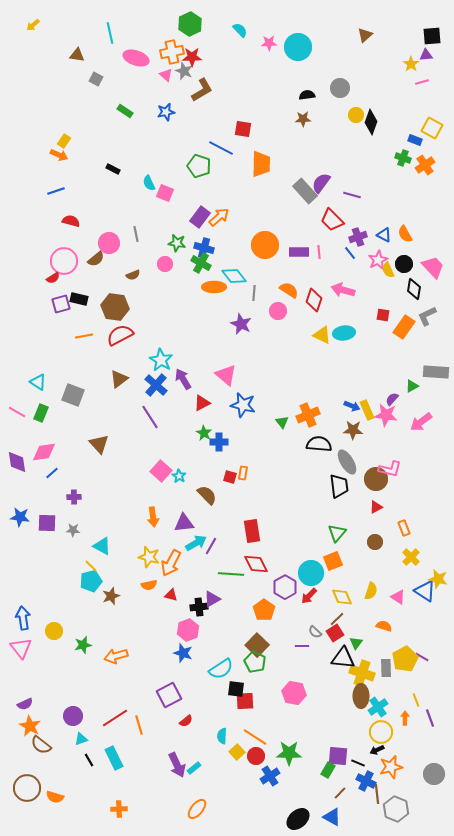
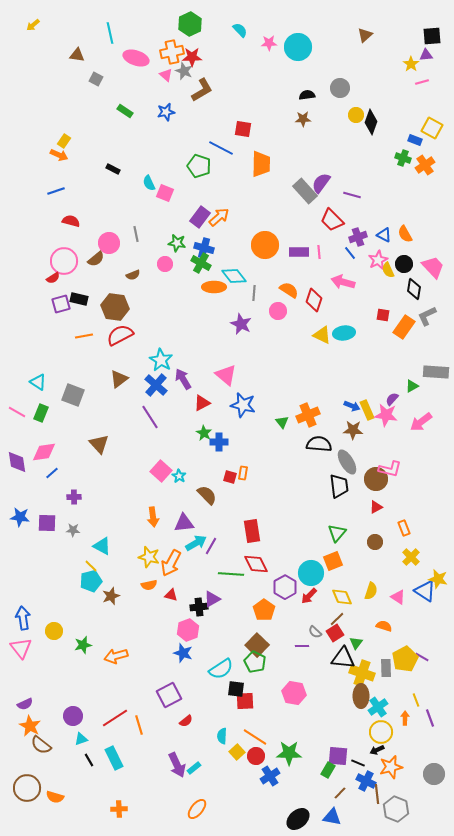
pink arrow at (343, 290): moved 8 px up
blue triangle at (332, 817): rotated 18 degrees counterclockwise
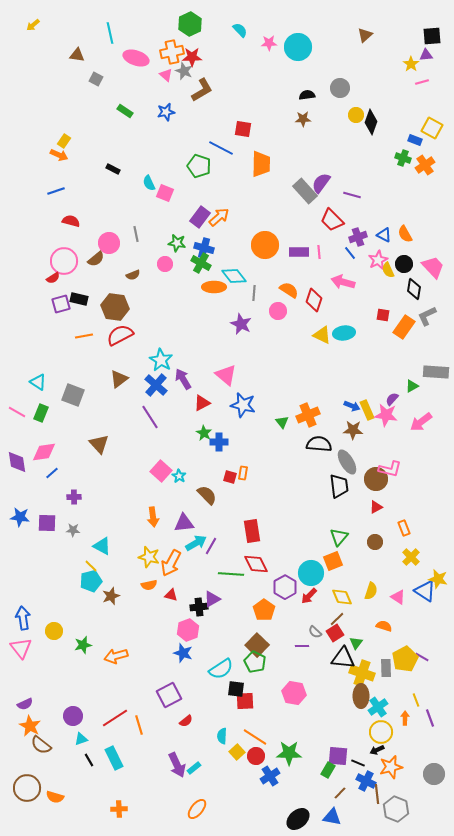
green triangle at (337, 533): moved 2 px right, 4 px down
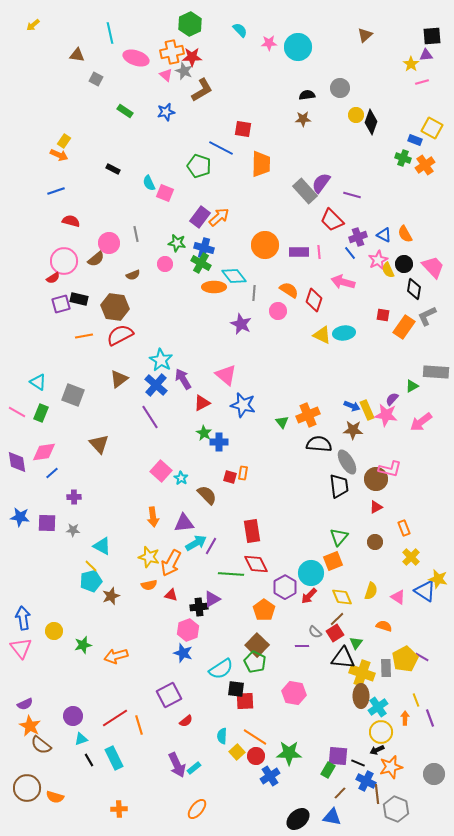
cyan star at (179, 476): moved 2 px right, 2 px down
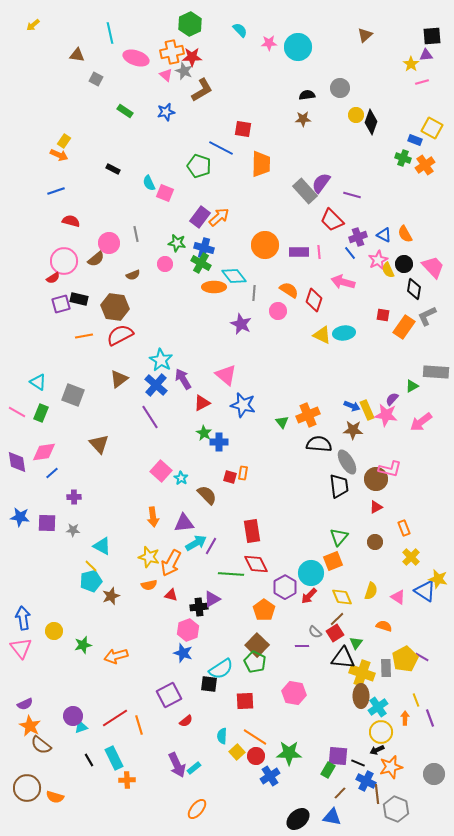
black square at (236, 689): moved 27 px left, 5 px up
cyan triangle at (81, 739): moved 12 px up
orange cross at (119, 809): moved 8 px right, 29 px up
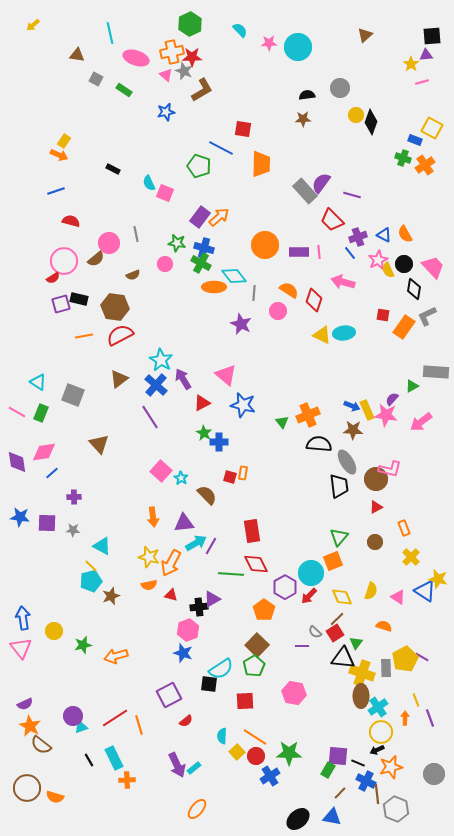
green rectangle at (125, 111): moved 1 px left, 21 px up
green pentagon at (255, 662): moved 1 px left, 4 px down; rotated 15 degrees clockwise
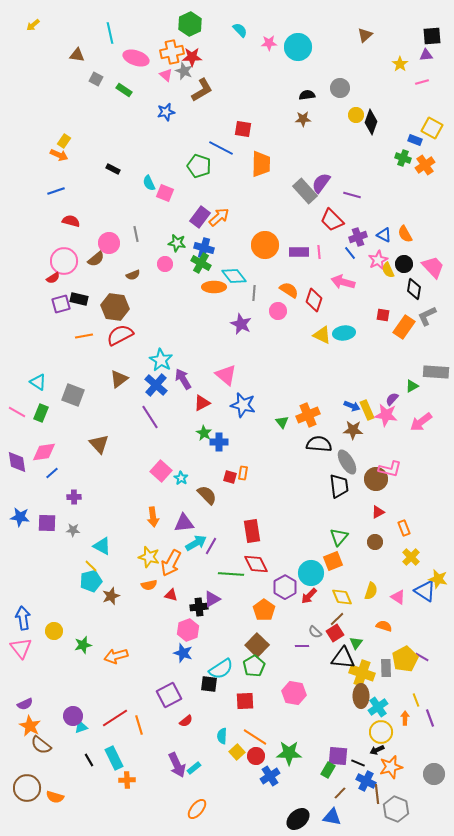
yellow star at (411, 64): moved 11 px left
red triangle at (376, 507): moved 2 px right, 5 px down
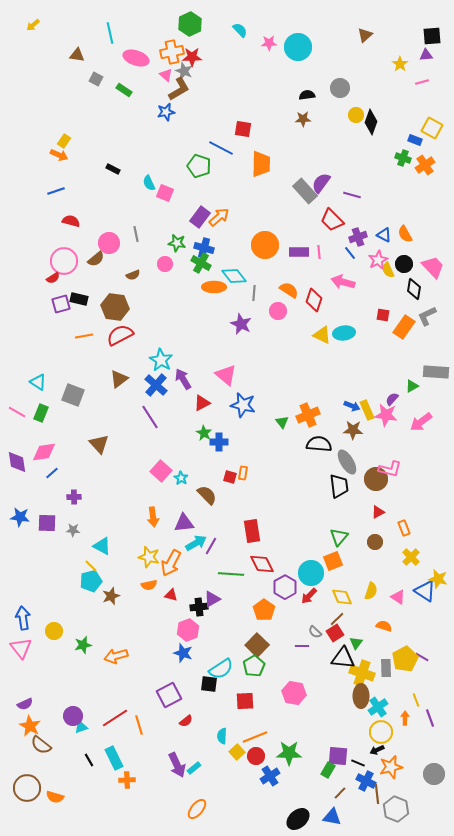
brown L-shape at (202, 90): moved 23 px left, 1 px up
red diamond at (256, 564): moved 6 px right
orange line at (255, 737): rotated 55 degrees counterclockwise
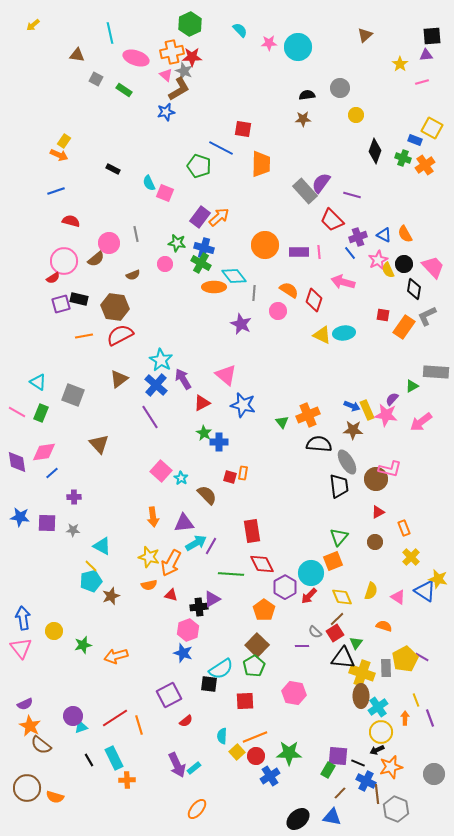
black diamond at (371, 122): moved 4 px right, 29 px down
